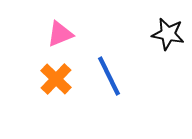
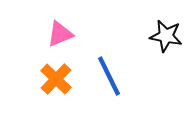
black star: moved 2 px left, 2 px down
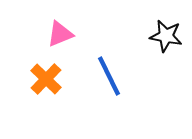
orange cross: moved 10 px left
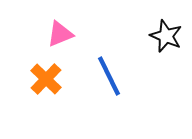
black star: rotated 12 degrees clockwise
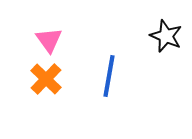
pink triangle: moved 11 px left, 6 px down; rotated 44 degrees counterclockwise
blue line: rotated 36 degrees clockwise
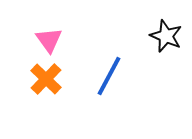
blue line: rotated 18 degrees clockwise
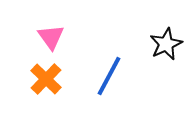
black star: moved 8 px down; rotated 24 degrees clockwise
pink triangle: moved 2 px right, 3 px up
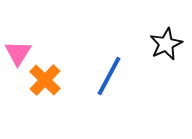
pink triangle: moved 33 px left, 16 px down; rotated 8 degrees clockwise
orange cross: moved 1 px left, 1 px down
